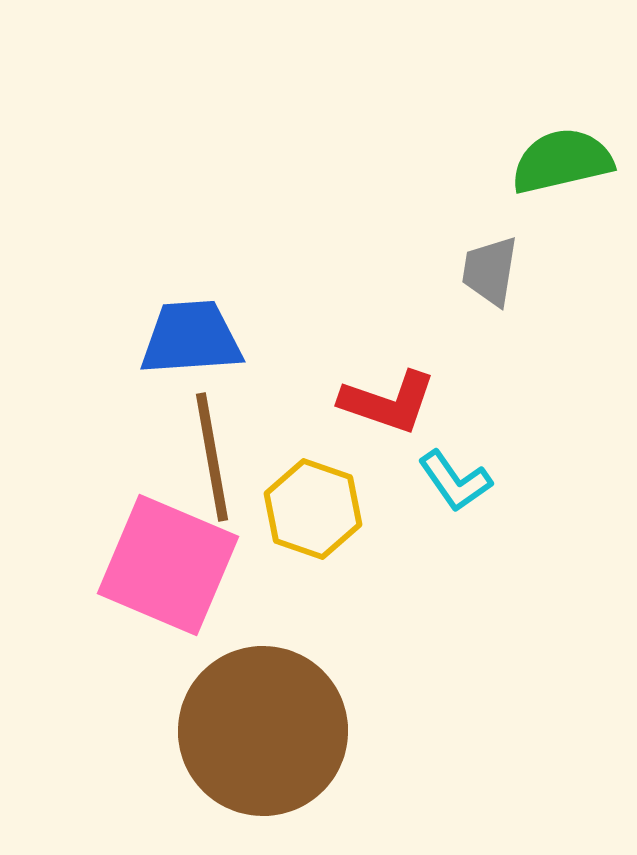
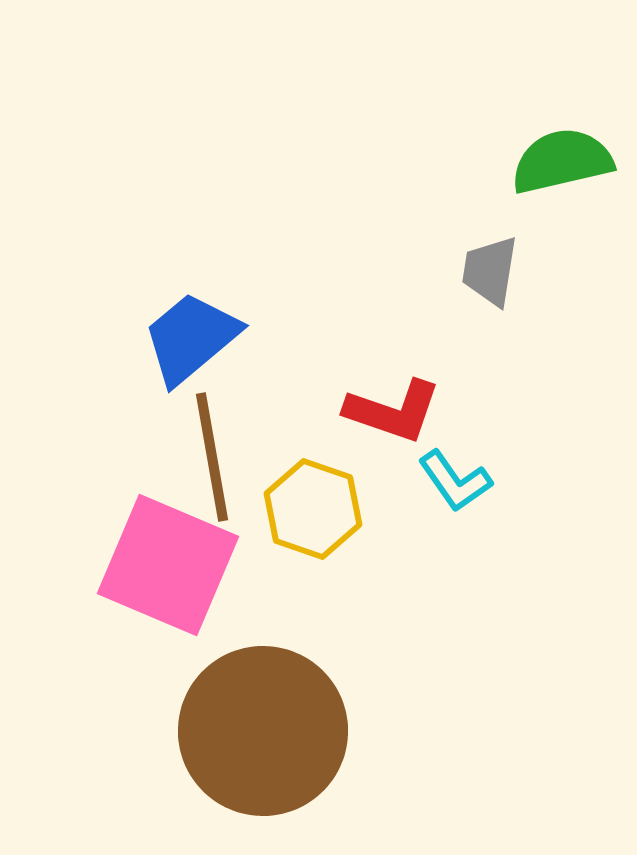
blue trapezoid: rotated 36 degrees counterclockwise
red L-shape: moved 5 px right, 9 px down
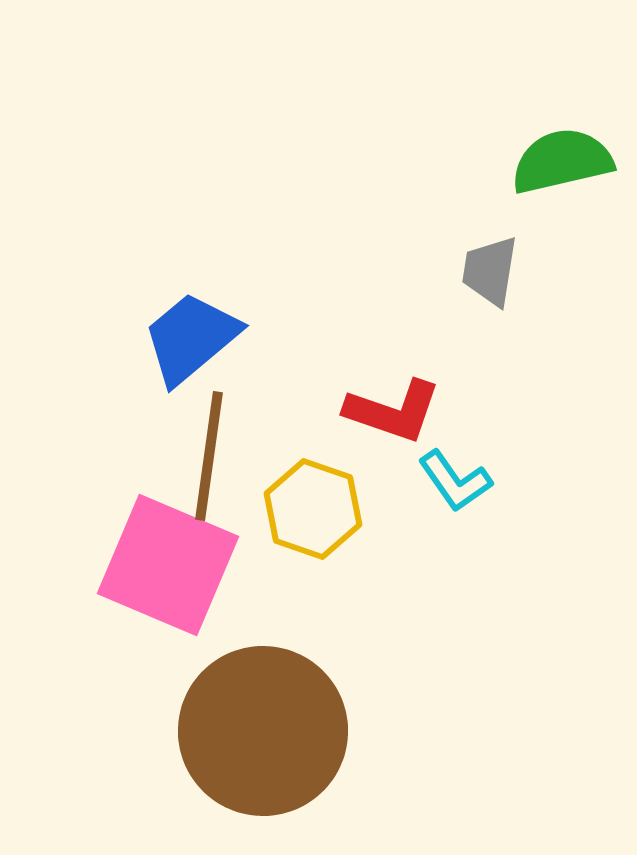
brown line: moved 3 px left, 1 px up; rotated 18 degrees clockwise
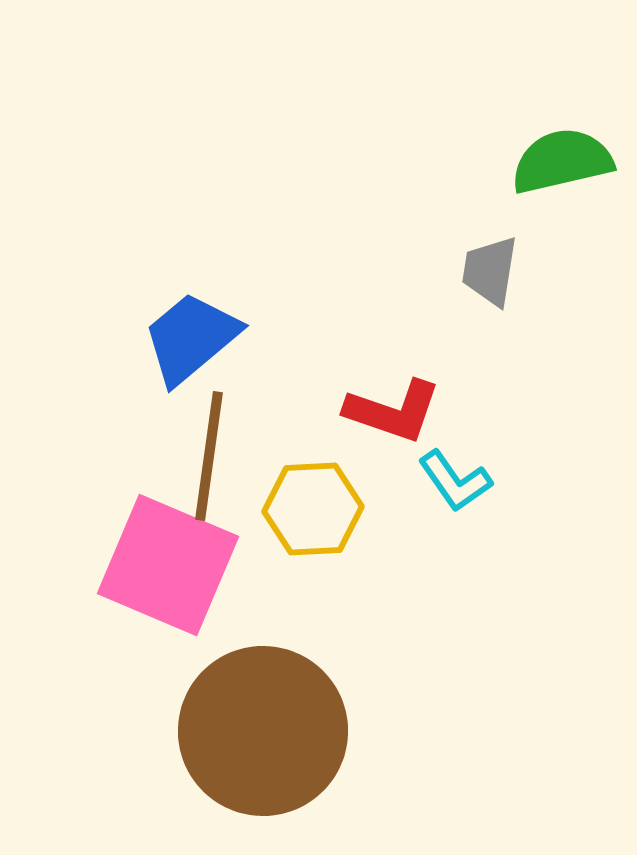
yellow hexagon: rotated 22 degrees counterclockwise
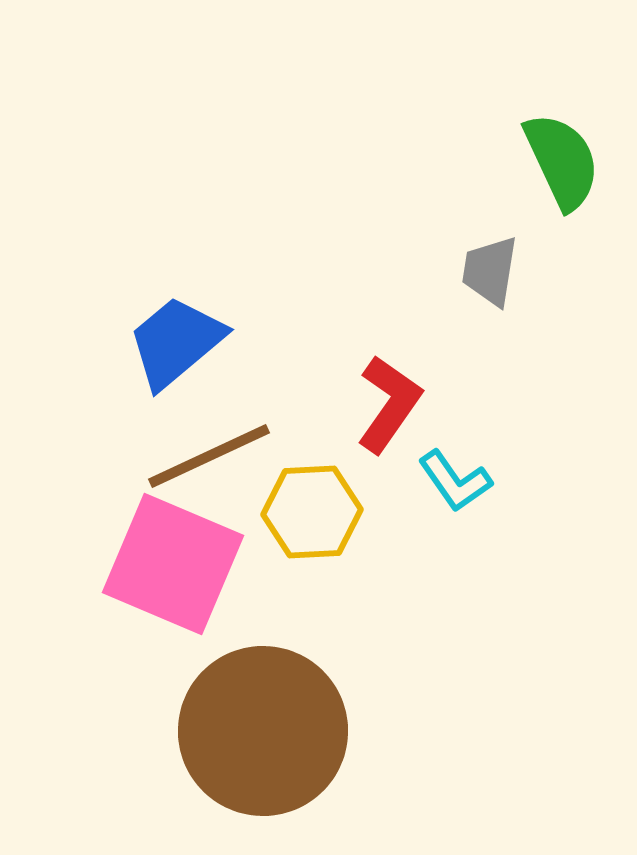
green semicircle: rotated 78 degrees clockwise
blue trapezoid: moved 15 px left, 4 px down
red L-shape: moved 4 px left, 7 px up; rotated 74 degrees counterclockwise
brown line: rotated 57 degrees clockwise
yellow hexagon: moved 1 px left, 3 px down
pink square: moved 5 px right, 1 px up
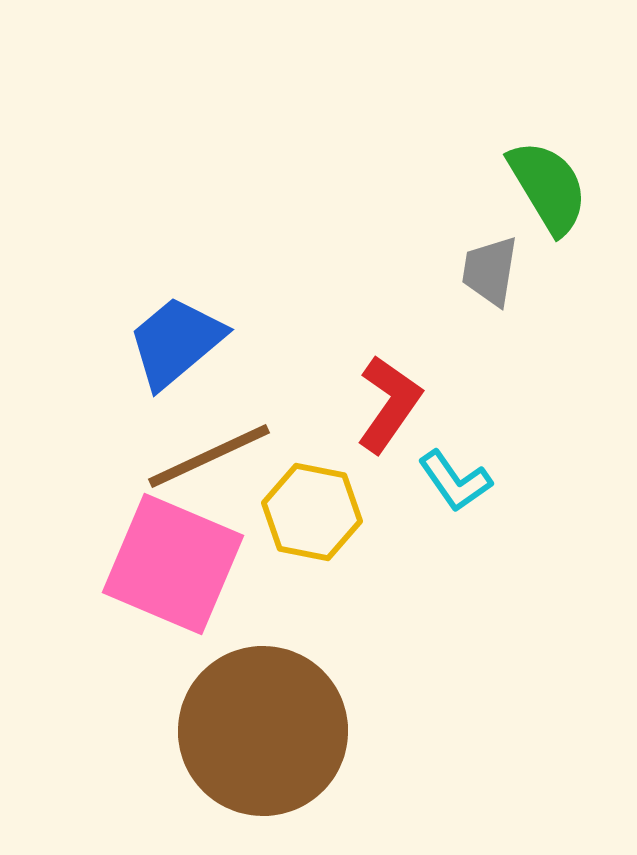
green semicircle: moved 14 px left, 26 px down; rotated 6 degrees counterclockwise
yellow hexagon: rotated 14 degrees clockwise
